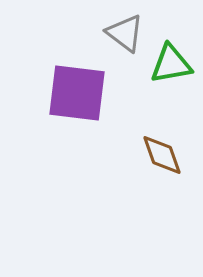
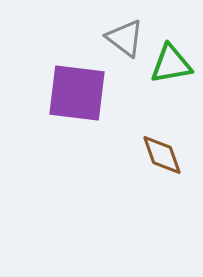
gray triangle: moved 5 px down
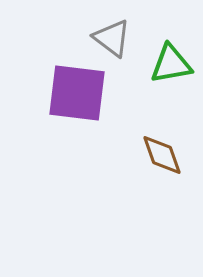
gray triangle: moved 13 px left
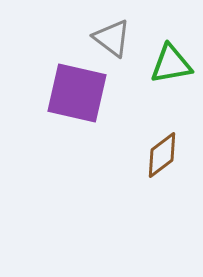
purple square: rotated 6 degrees clockwise
brown diamond: rotated 72 degrees clockwise
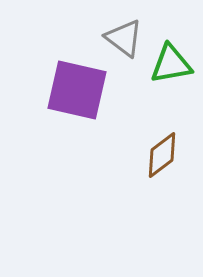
gray triangle: moved 12 px right
purple square: moved 3 px up
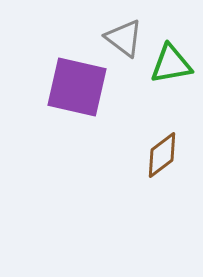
purple square: moved 3 px up
